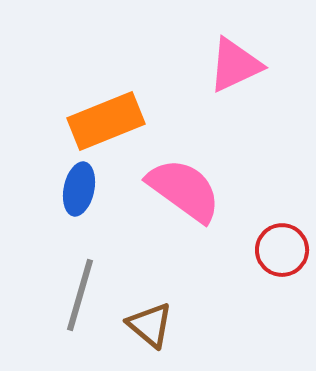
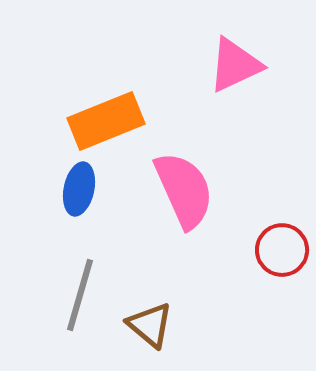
pink semicircle: rotated 30 degrees clockwise
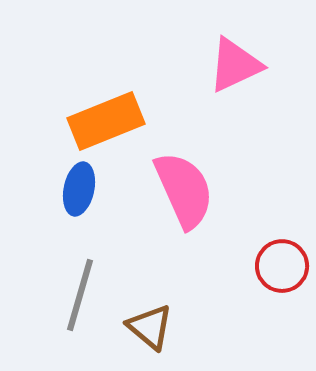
red circle: moved 16 px down
brown triangle: moved 2 px down
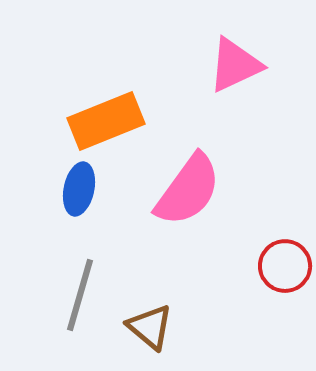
pink semicircle: moved 4 px right; rotated 60 degrees clockwise
red circle: moved 3 px right
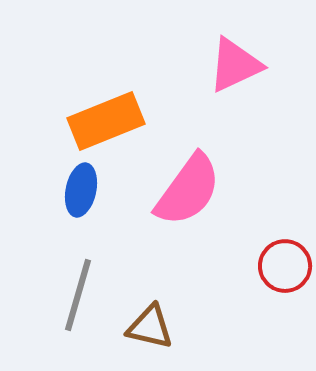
blue ellipse: moved 2 px right, 1 px down
gray line: moved 2 px left
brown triangle: rotated 27 degrees counterclockwise
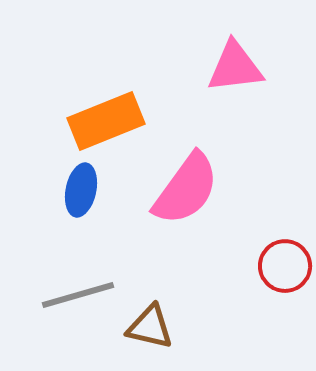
pink triangle: moved 2 px down; rotated 18 degrees clockwise
pink semicircle: moved 2 px left, 1 px up
gray line: rotated 58 degrees clockwise
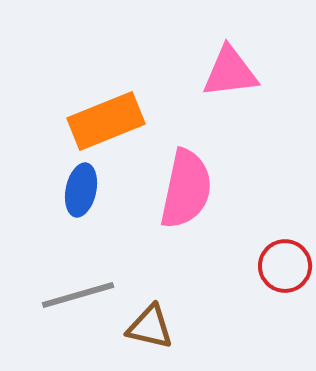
pink triangle: moved 5 px left, 5 px down
pink semicircle: rotated 24 degrees counterclockwise
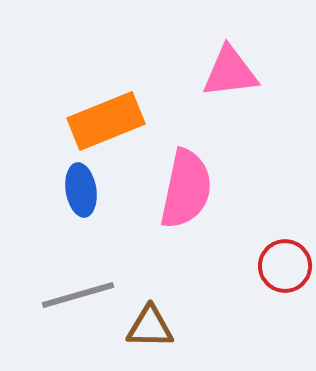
blue ellipse: rotated 21 degrees counterclockwise
brown triangle: rotated 12 degrees counterclockwise
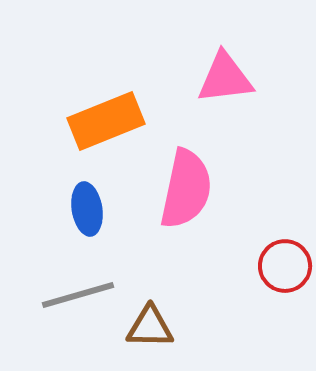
pink triangle: moved 5 px left, 6 px down
blue ellipse: moved 6 px right, 19 px down
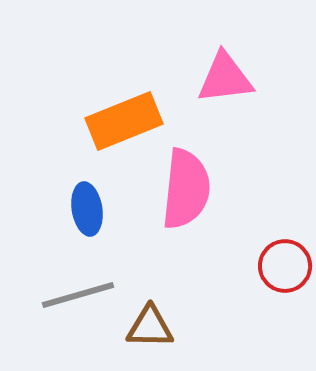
orange rectangle: moved 18 px right
pink semicircle: rotated 6 degrees counterclockwise
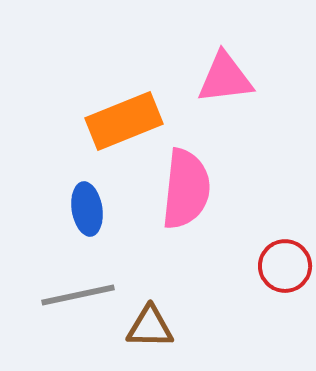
gray line: rotated 4 degrees clockwise
